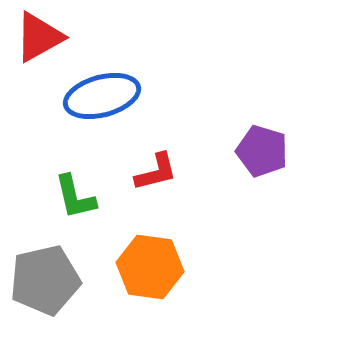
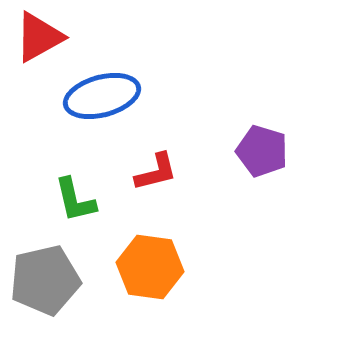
green L-shape: moved 3 px down
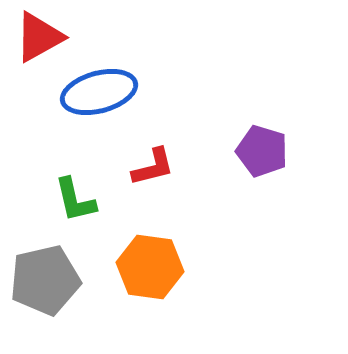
blue ellipse: moved 3 px left, 4 px up
red L-shape: moved 3 px left, 5 px up
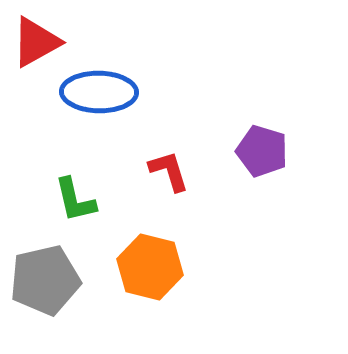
red triangle: moved 3 px left, 5 px down
blue ellipse: rotated 16 degrees clockwise
red L-shape: moved 16 px right, 4 px down; rotated 93 degrees counterclockwise
orange hexagon: rotated 6 degrees clockwise
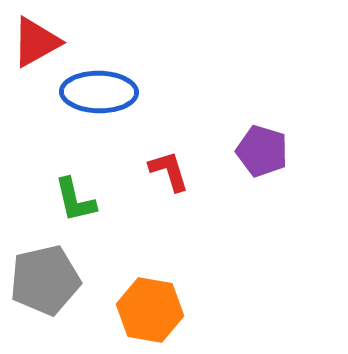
orange hexagon: moved 43 px down; rotated 4 degrees counterclockwise
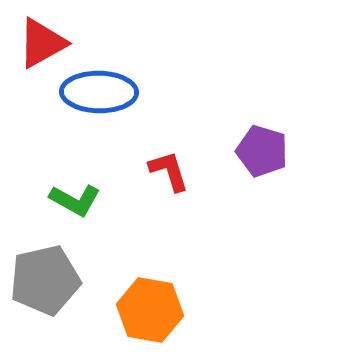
red triangle: moved 6 px right, 1 px down
green L-shape: rotated 48 degrees counterclockwise
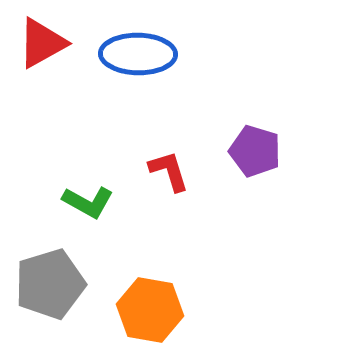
blue ellipse: moved 39 px right, 38 px up
purple pentagon: moved 7 px left
green L-shape: moved 13 px right, 2 px down
gray pentagon: moved 5 px right, 4 px down; rotated 4 degrees counterclockwise
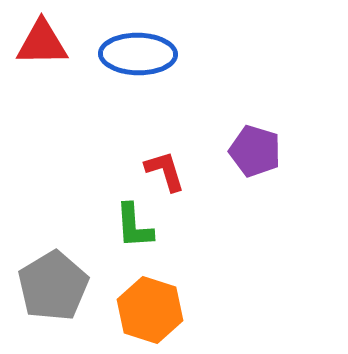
red triangle: rotated 28 degrees clockwise
red L-shape: moved 4 px left
green L-shape: moved 46 px right, 24 px down; rotated 57 degrees clockwise
gray pentagon: moved 3 px right, 2 px down; rotated 14 degrees counterclockwise
orange hexagon: rotated 8 degrees clockwise
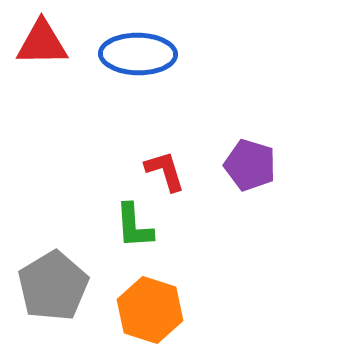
purple pentagon: moved 5 px left, 14 px down
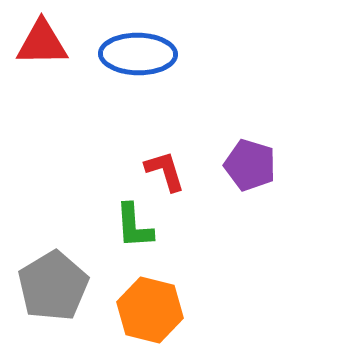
orange hexagon: rotated 4 degrees counterclockwise
